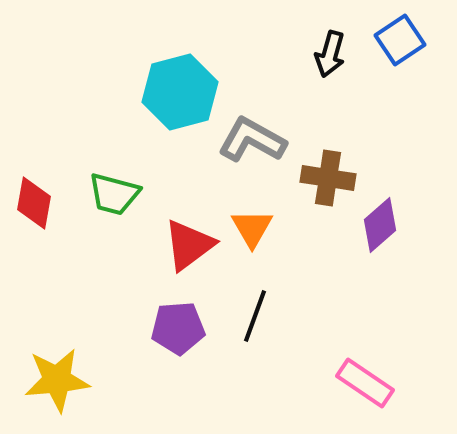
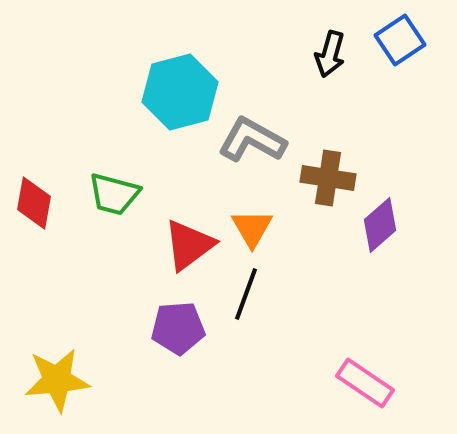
black line: moved 9 px left, 22 px up
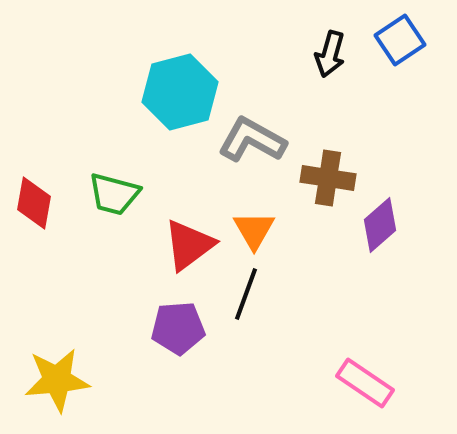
orange triangle: moved 2 px right, 2 px down
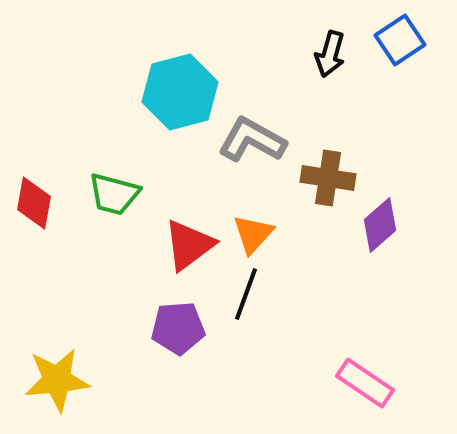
orange triangle: moved 1 px left, 4 px down; rotated 12 degrees clockwise
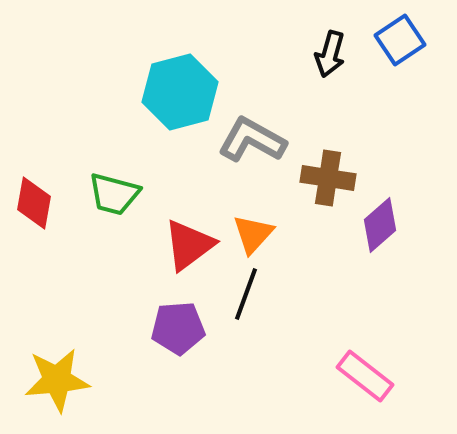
pink rectangle: moved 7 px up; rotated 4 degrees clockwise
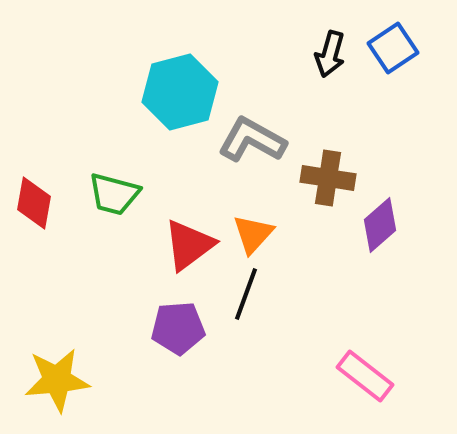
blue square: moved 7 px left, 8 px down
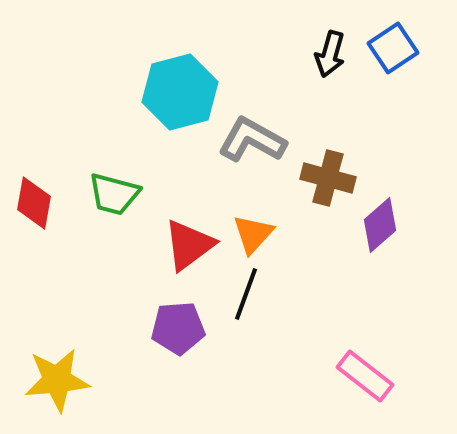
brown cross: rotated 6 degrees clockwise
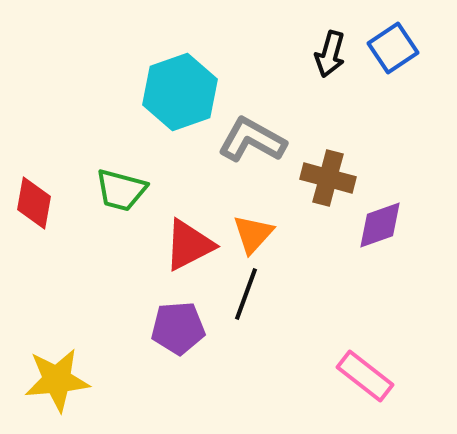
cyan hexagon: rotated 4 degrees counterclockwise
green trapezoid: moved 7 px right, 4 px up
purple diamond: rotated 22 degrees clockwise
red triangle: rotated 10 degrees clockwise
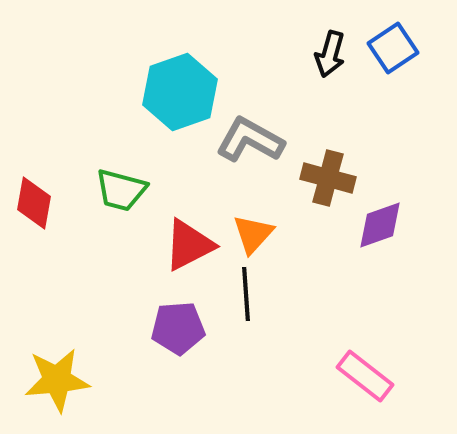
gray L-shape: moved 2 px left
black line: rotated 24 degrees counterclockwise
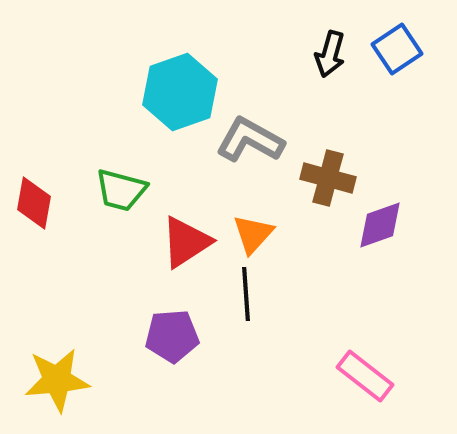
blue square: moved 4 px right, 1 px down
red triangle: moved 3 px left, 3 px up; rotated 6 degrees counterclockwise
purple pentagon: moved 6 px left, 8 px down
